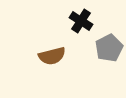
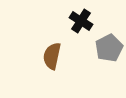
brown semicircle: rotated 116 degrees clockwise
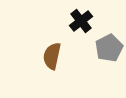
black cross: rotated 20 degrees clockwise
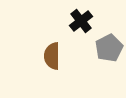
brown semicircle: rotated 12 degrees counterclockwise
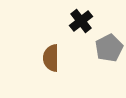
brown semicircle: moved 1 px left, 2 px down
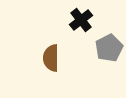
black cross: moved 1 px up
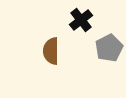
brown semicircle: moved 7 px up
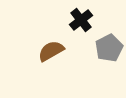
brown semicircle: rotated 60 degrees clockwise
